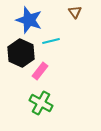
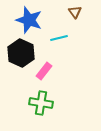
cyan line: moved 8 px right, 3 px up
pink rectangle: moved 4 px right
green cross: rotated 20 degrees counterclockwise
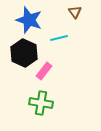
black hexagon: moved 3 px right
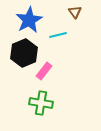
blue star: rotated 24 degrees clockwise
cyan line: moved 1 px left, 3 px up
black hexagon: rotated 12 degrees clockwise
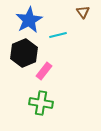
brown triangle: moved 8 px right
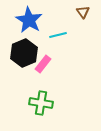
blue star: rotated 12 degrees counterclockwise
pink rectangle: moved 1 px left, 7 px up
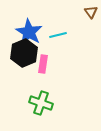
brown triangle: moved 8 px right
blue star: moved 12 px down
pink rectangle: rotated 30 degrees counterclockwise
green cross: rotated 10 degrees clockwise
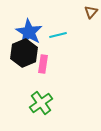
brown triangle: rotated 16 degrees clockwise
green cross: rotated 35 degrees clockwise
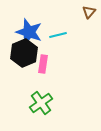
brown triangle: moved 2 px left
blue star: rotated 12 degrees counterclockwise
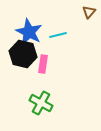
blue star: rotated 8 degrees clockwise
black hexagon: moved 1 px left, 1 px down; rotated 24 degrees counterclockwise
green cross: rotated 25 degrees counterclockwise
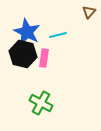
blue star: moved 2 px left
pink rectangle: moved 1 px right, 6 px up
